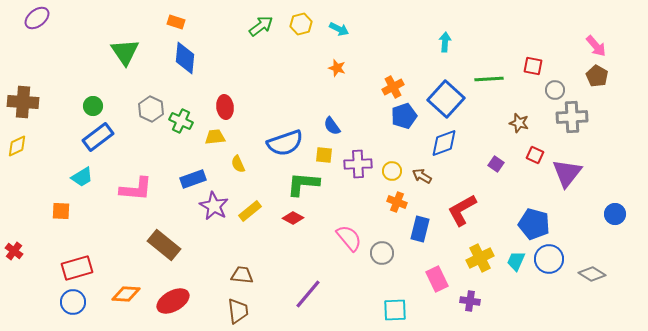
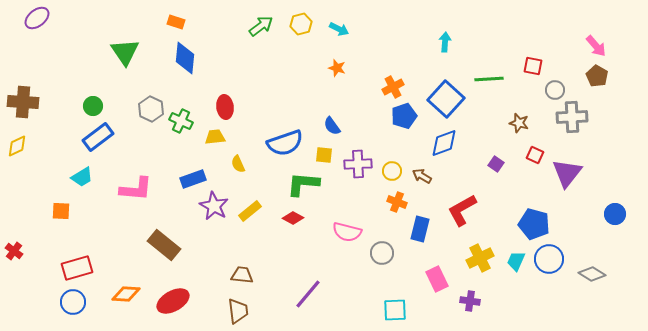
pink semicircle at (349, 238): moved 2 px left, 6 px up; rotated 144 degrees clockwise
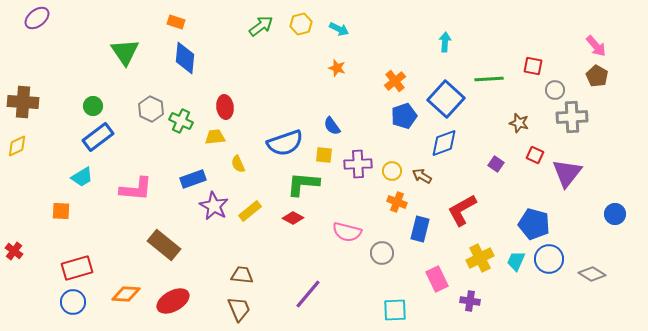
orange cross at (393, 87): moved 2 px right, 6 px up; rotated 10 degrees counterclockwise
brown trapezoid at (238, 311): moved 1 px right, 2 px up; rotated 16 degrees counterclockwise
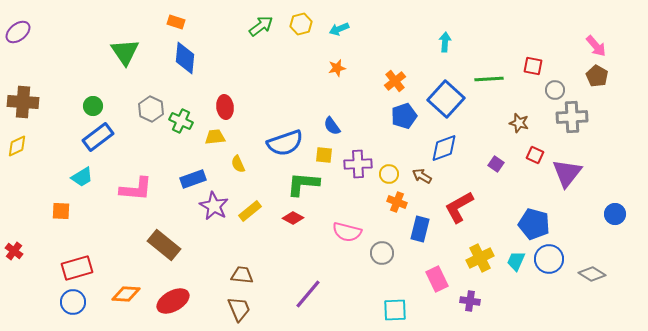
purple ellipse at (37, 18): moved 19 px left, 14 px down
cyan arrow at (339, 29): rotated 132 degrees clockwise
orange star at (337, 68): rotated 30 degrees counterclockwise
blue diamond at (444, 143): moved 5 px down
yellow circle at (392, 171): moved 3 px left, 3 px down
red L-shape at (462, 210): moved 3 px left, 3 px up
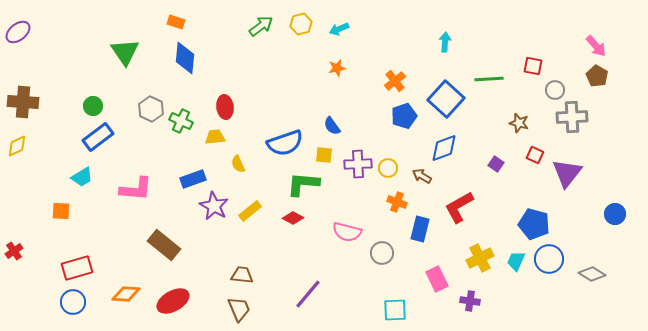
yellow circle at (389, 174): moved 1 px left, 6 px up
red cross at (14, 251): rotated 18 degrees clockwise
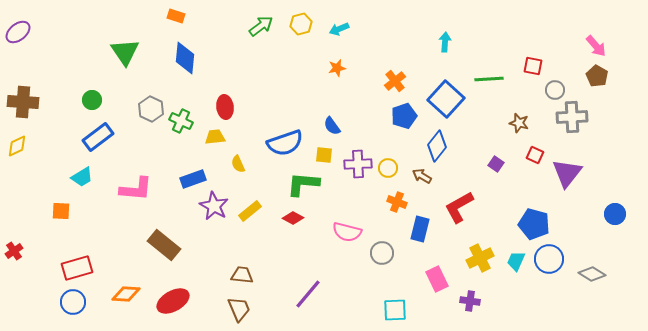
orange rectangle at (176, 22): moved 6 px up
green circle at (93, 106): moved 1 px left, 6 px up
blue diamond at (444, 148): moved 7 px left, 2 px up; rotated 32 degrees counterclockwise
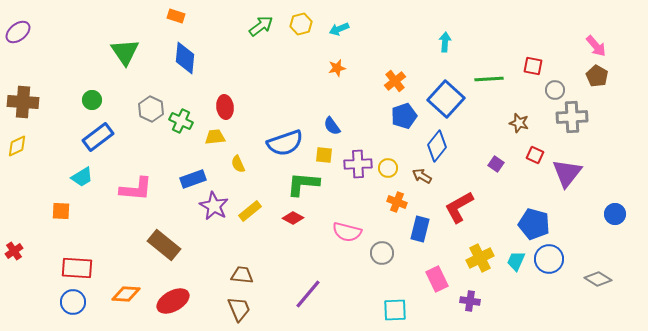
red rectangle at (77, 268): rotated 20 degrees clockwise
gray diamond at (592, 274): moved 6 px right, 5 px down
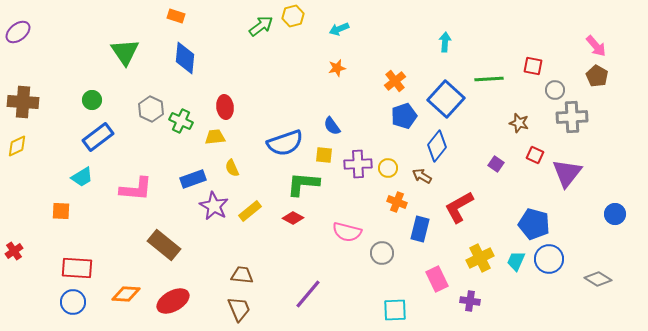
yellow hexagon at (301, 24): moved 8 px left, 8 px up
yellow semicircle at (238, 164): moved 6 px left, 4 px down
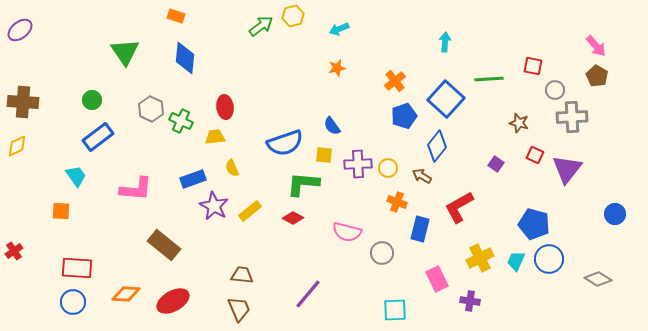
purple ellipse at (18, 32): moved 2 px right, 2 px up
purple triangle at (567, 173): moved 4 px up
cyan trapezoid at (82, 177): moved 6 px left, 1 px up; rotated 95 degrees counterclockwise
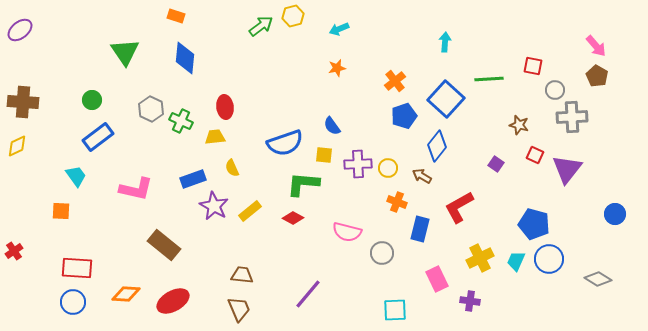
brown star at (519, 123): moved 2 px down
pink L-shape at (136, 189): rotated 8 degrees clockwise
